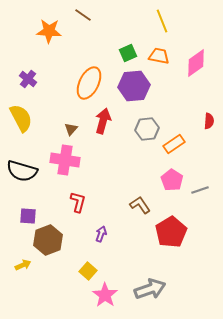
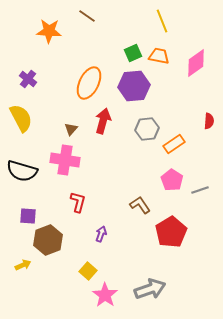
brown line: moved 4 px right, 1 px down
green square: moved 5 px right
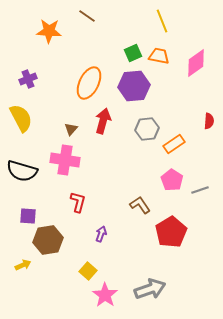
purple cross: rotated 30 degrees clockwise
brown hexagon: rotated 12 degrees clockwise
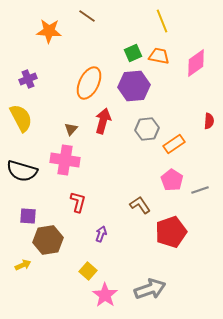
red pentagon: rotated 12 degrees clockwise
